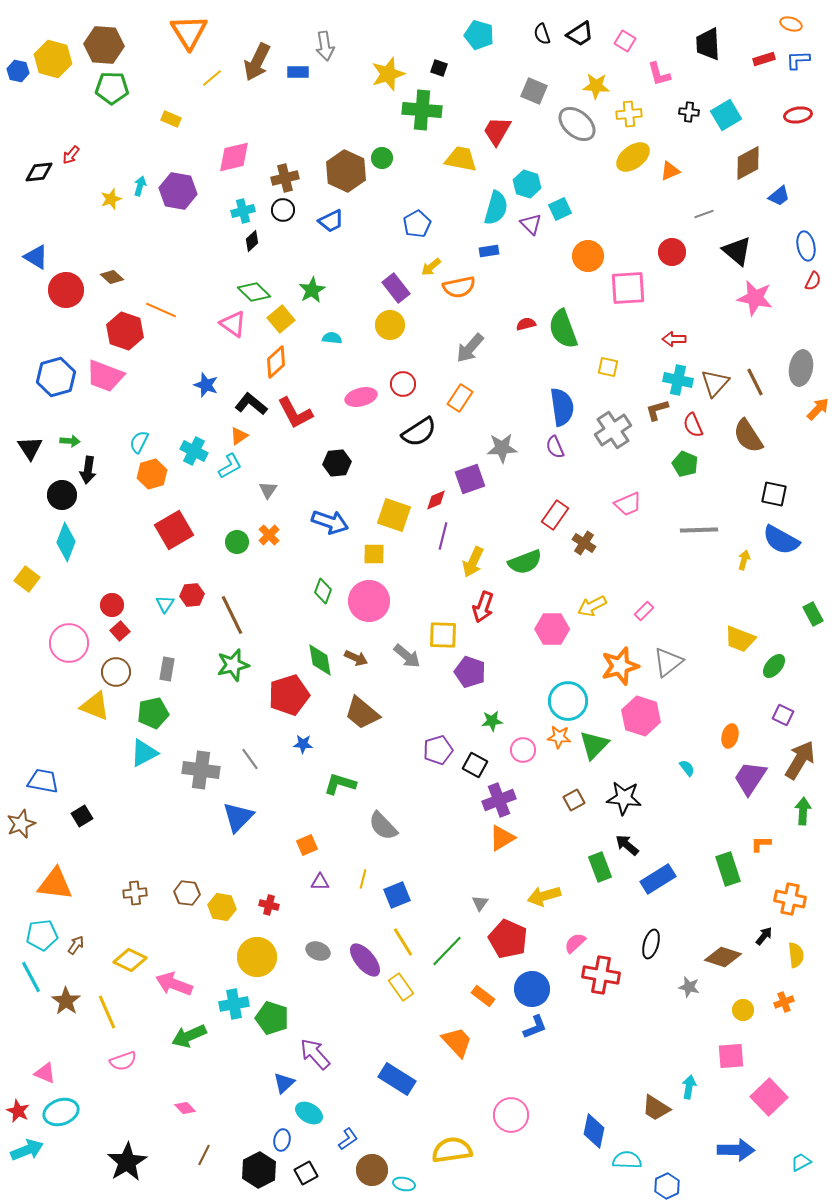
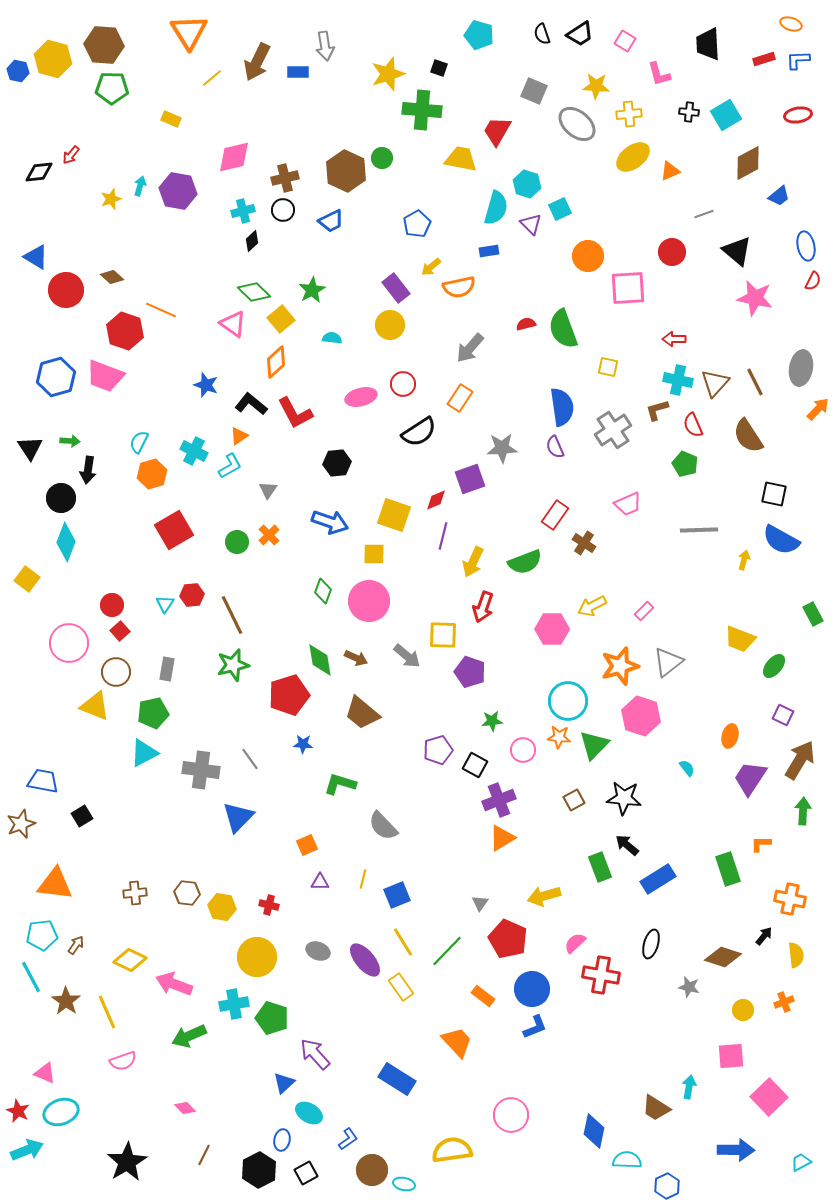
black circle at (62, 495): moved 1 px left, 3 px down
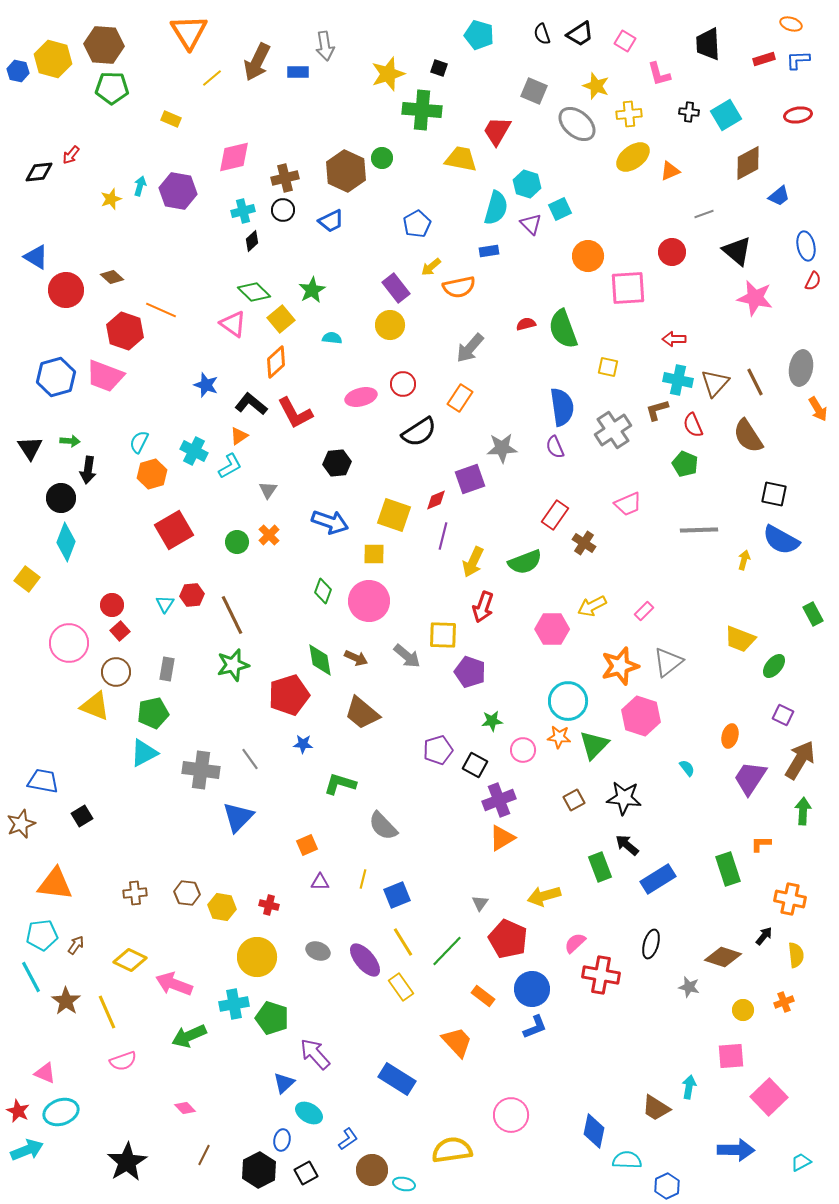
yellow star at (596, 86): rotated 16 degrees clockwise
orange arrow at (818, 409): rotated 105 degrees clockwise
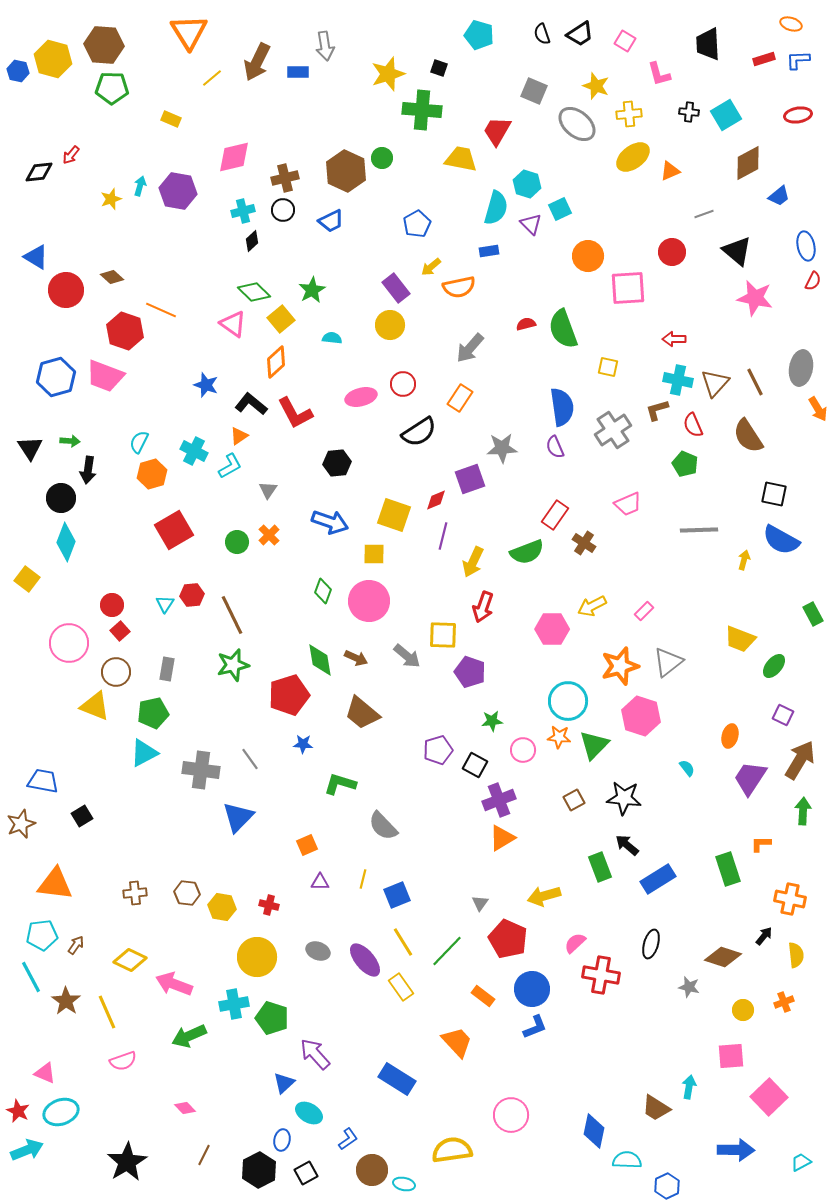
green semicircle at (525, 562): moved 2 px right, 10 px up
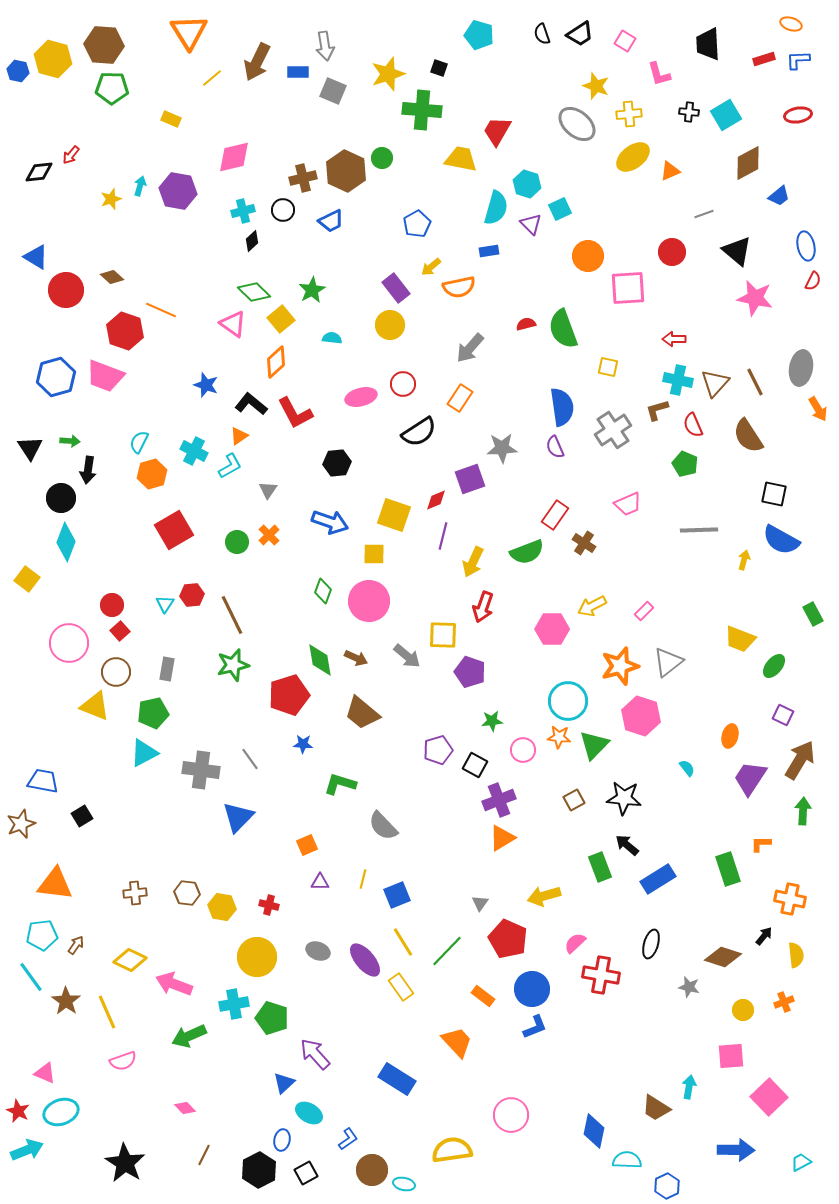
gray square at (534, 91): moved 201 px left
brown cross at (285, 178): moved 18 px right
cyan line at (31, 977): rotated 8 degrees counterclockwise
black star at (127, 1162): moved 2 px left, 1 px down; rotated 9 degrees counterclockwise
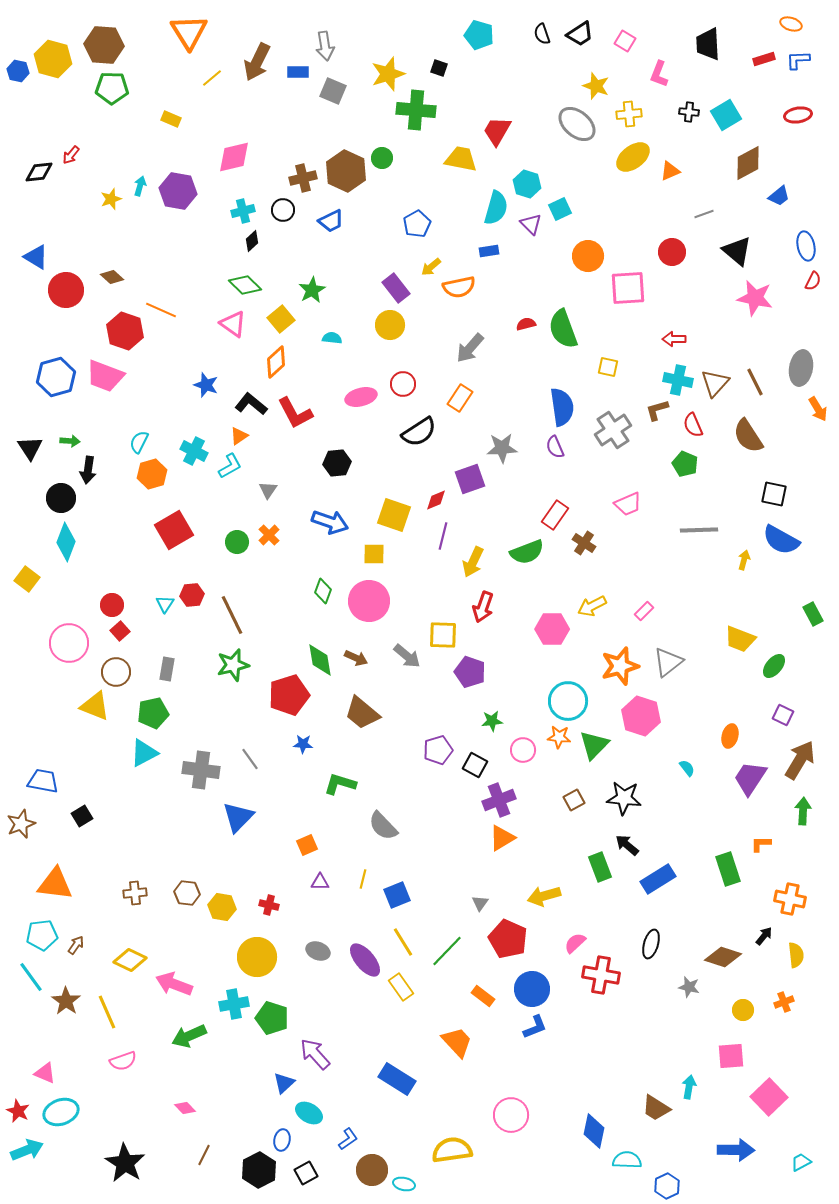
pink L-shape at (659, 74): rotated 36 degrees clockwise
green cross at (422, 110): moved 6 px left
green diamond at (254, 292): moved 9 px left, 7 px up
